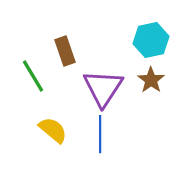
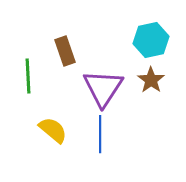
green line: moved 5 px left; rotated 28 degrees clockwise
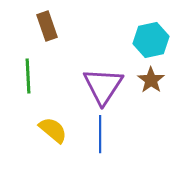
brown rectangle: moved 18 px left, 25 px up
purple triangle: moved 2 px up
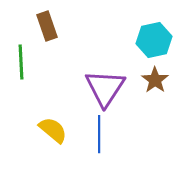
cyan hexagon: moved 3 px right
green line: moved 7 px left, 14 px up
brown star: moved 4 px right
purple triangle: moved 2 px right, 2 px down
blue line: moved 1 px left
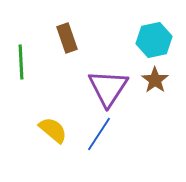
brown rectangle: moved 20 px right, 12 px down
purple triangle: moved 3 px right
blue line: rotated 33 degrees clockwise
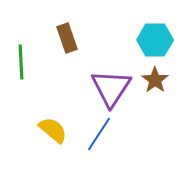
cyan hexagon: moved 1 px right; rotated 12 degrees clockwise
purple triangle: moved 3 px right
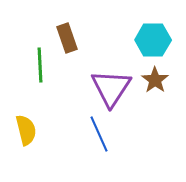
cyan hexagon: moved 2 px left
green line: moved 19 px right, 3 px down
yellow semicircle: moved 27 px left; rotated 36 degrees clockwise
blue line: rotated 57 degrees counterclockwise
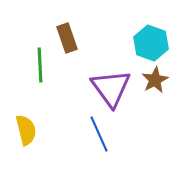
cyan hexagon: moved 2 px left, 3 px down; rotated 20 degrees clockwise
brown star: rotated 8 degrees clockwise
purple triangle: rotated 9 degrees counterclockwise
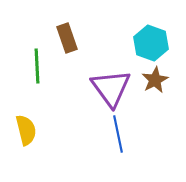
green line: moved 3 px left, 1 px down
blue line: moved 19 px right; rotated 12 degrees clockwise
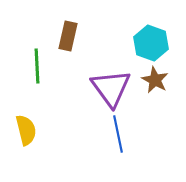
brown rectangle: moved 1 px right, 2 px up; rotated 32 degrees clockwise
brown star: rotated 16 degrees counterclockwise
